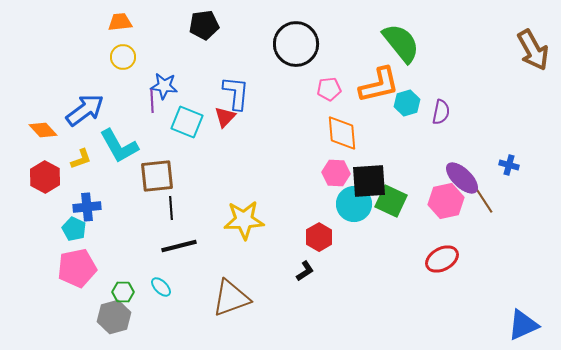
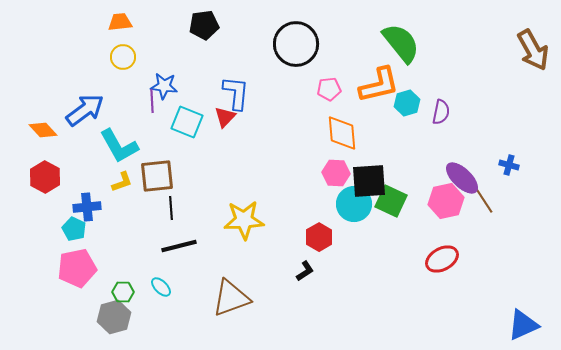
yellow L-shape at (81, 159): moved 41 px right, 23 px down
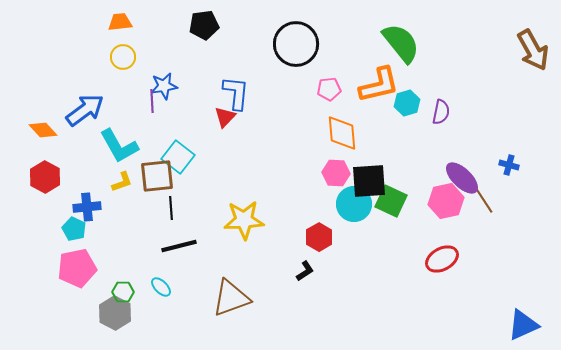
blue star at (164, 86): rotated 16 degrees counterclockwise
cyan square at (187, 122): moved 9 px left, 35 px down; rotated 16 degrees clockwise
gray hexagon at (114, 317): moved 1 px right, 4 px up; rotated 16 degrees counterclockwise
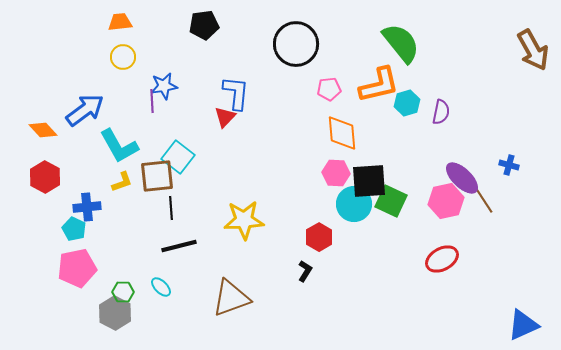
black L-shape at (305, 271): rotated 25 degrees counterclockwise
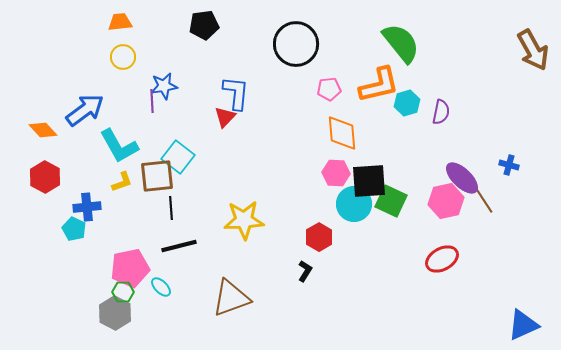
pink pentagon at (77, 268): moved 53 px right
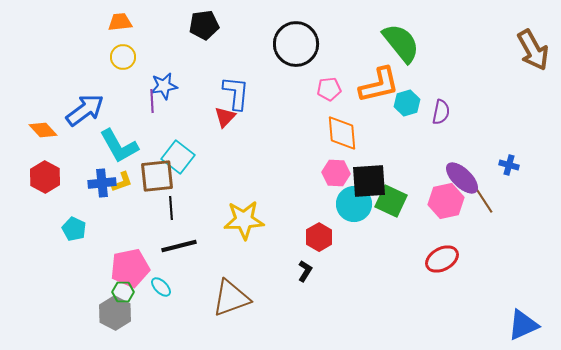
blue cross at (87, 207): moved 15 px right, 24 px up
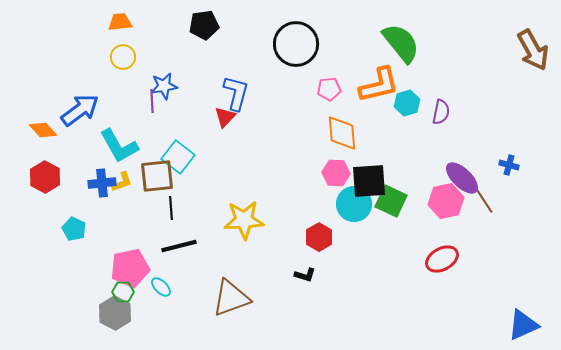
blue L-shape at (236, 93): rotated 9 degrees clockwise
blue arrow at (85, 110): moved 5 px left
black L-shape at (305, 271): moved 4 px down; rotated 75 degrees clockwise
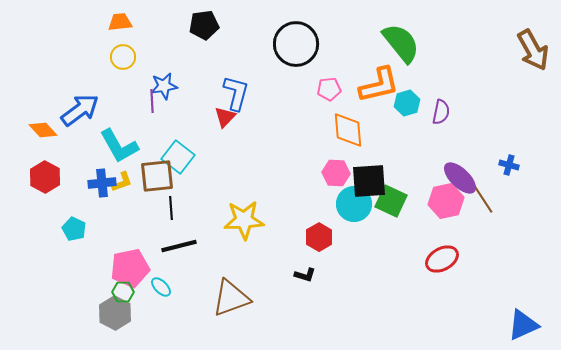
orange diamond at (342, 133): moved 6 px right, 3 px up
purple ellipse at (462, 178): moved 2 px left
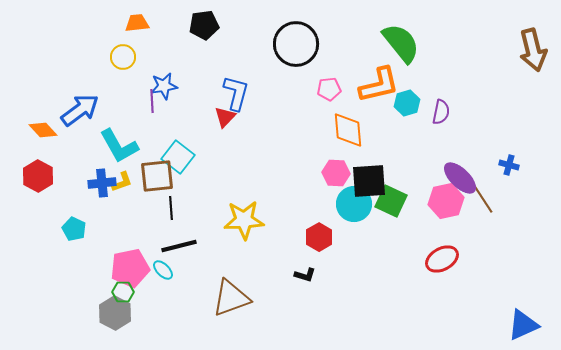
orange trapezoid at (120, 22): moved 17 px right, 1 px down
brown arrow at (533, 50): rotated 15 degrees clockwise
red hexagon at (45, 177): moved 7 px left, 1 px up
cyan ellipse at (161, 287): moved 2 px right, 17 px up
